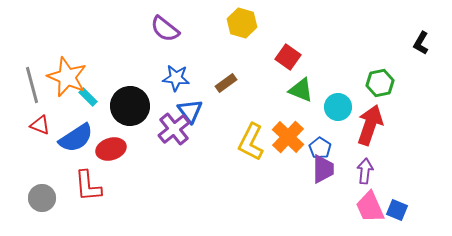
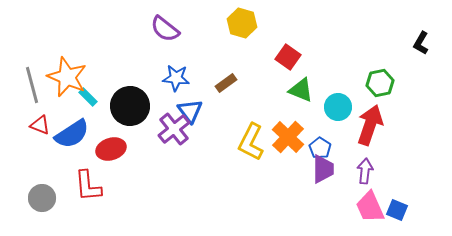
blue semicircle: moved 4 px left, 4 px up
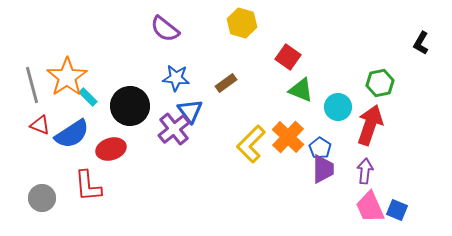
orange star: rotated 15 degrees clockwise
yellow L-shape: moved 2 px down; rotated 18 degrees clockwise
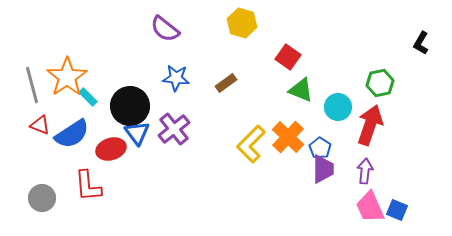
blue triangle: moved 53 px left, 22 px down
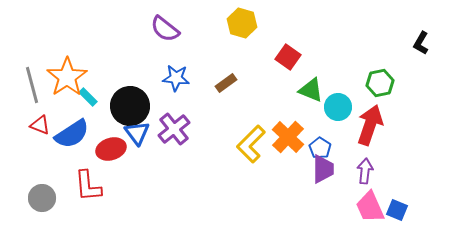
green triangle: moved 10 px right
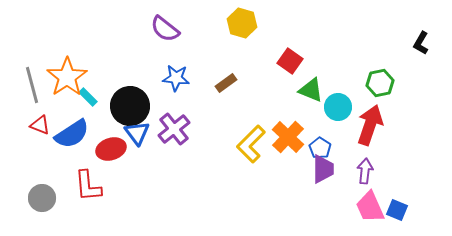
red square: moved 2 px right, 4 px down
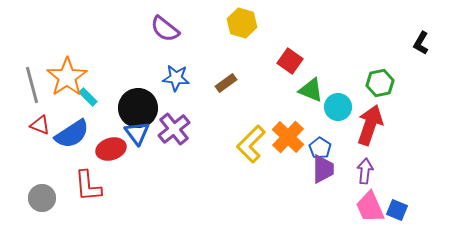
black circle: moved 8 px right, 2 px down
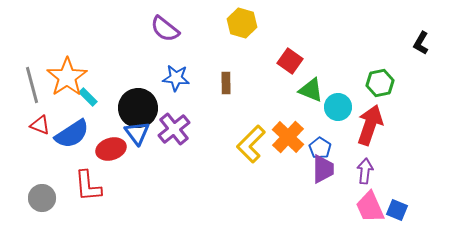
brown rectangle: rotated 55 degrees counterclockwise
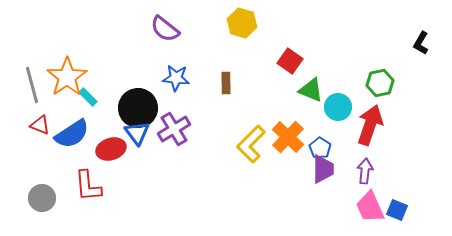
purple cross: rotated 8 degrees clockwise
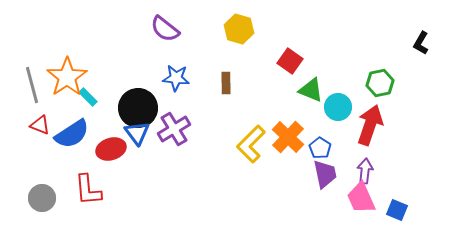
yellow hexagon: moved 3 px left, 6 px down
purple trapezoid: moved 2 px right, 5 px down; rotated 12 degrees counterclockwise
red L-shape: moved 4 px down
pink trapezoid: moved 9 px left, 9 px up
